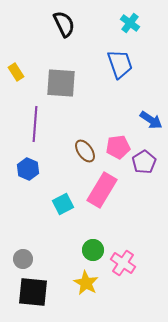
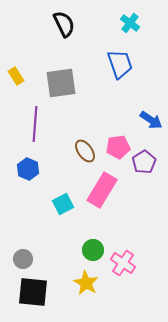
yellow rectangle: moved 4 px down
gray square: rotated 12 degrees counterclockwise
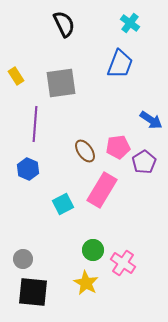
blue trapezoid: rotated 40 degrees clockwise
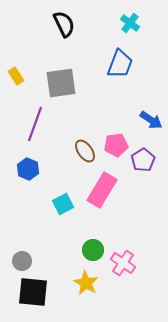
purple line: rotated 16 degrees clockwise
pink pentagon: moved 2 px left, 2 px up
purple pentagon: moved 1 px left, 2 px up
gray circle: moved 1 px left, 2 px down
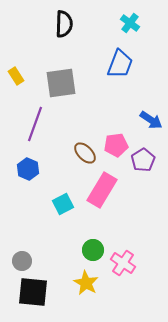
black semicircle: rotated 28 degrees clockwise
brown ellipse: moved 2 px down; rotated 10 degrees counterclockwise
